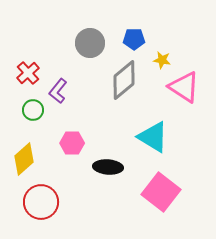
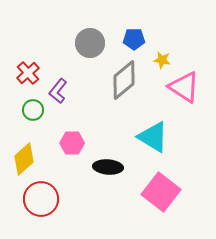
red circle: moved 3 px up
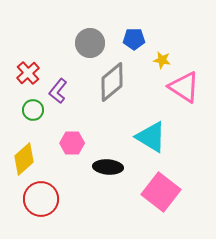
gray diamond: moved 12 px left, 2 px down
cyan triangle: moved 2 px left
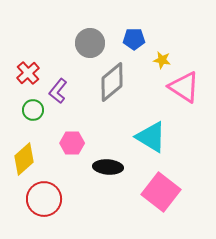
red circle: moved 3 px right
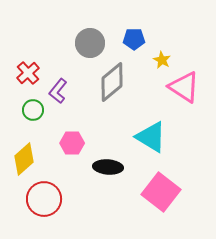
yellow star: rotated 18 degrees clockwise
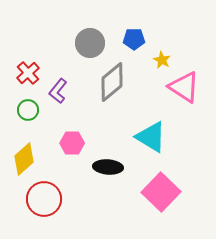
green circle: moved 5 px left
pink square: rotated 6 degrees clockwise
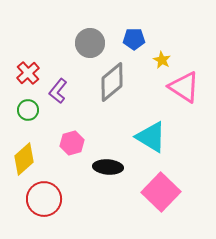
pink hexagon: rotated 15 degrees counterclockwise
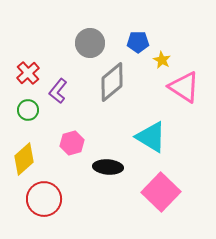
blue pentagon: moved 4 px right, 3 px down
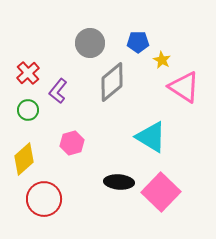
black ellipse: moved 11 px right, 15 px down
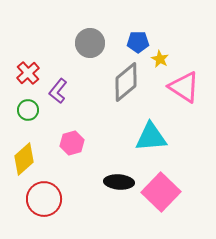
yellow star: moved 2 px left, 1 px up
gray diamond: moved 14 px right
cyan triangle: rotated 36 degrees counterclockwise
